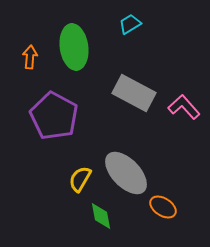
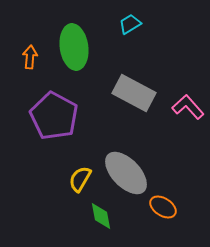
pink L-shape: moved 4 px right
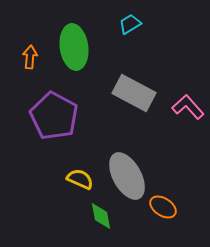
gray ellipse: moved 1 px right, 3 px down; rotated 15 degrees clockwise
yellow semicircle: rotated 84 degrees clockwise
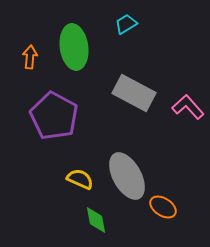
cyan trapezoid: moved 4 px left
green diamond: moved 5 px left, 4 px down
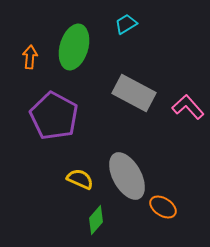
green ellipse: rotated 24 degrees clockwise
green diamond: rotated 52 degrees clockwise
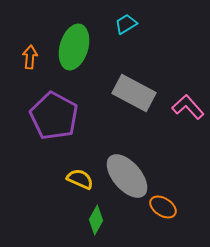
gray ellipse: rotated 12 degrees counterclockwise
green diamond: rotated 12 degrees counterclockwise
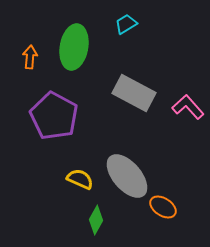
green ellipse: rotated 6 degrees counterclockwise
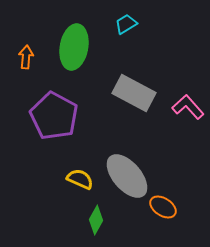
orange arrow: moved 4 px left
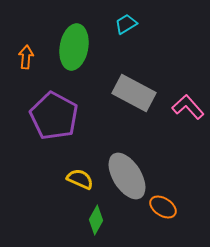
gray ellipse: rotated 9 degrees clockwise
